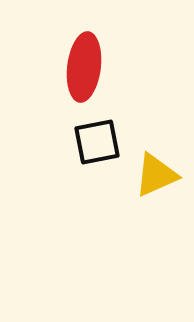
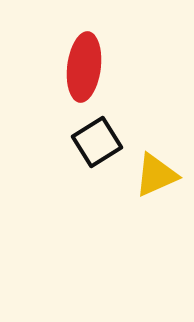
black square: rotated 21 degrees counterclockwise
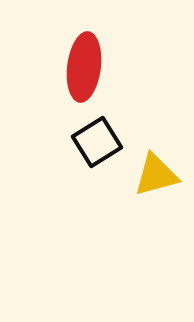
yellow triangle: rotated 9 degrees clockwise
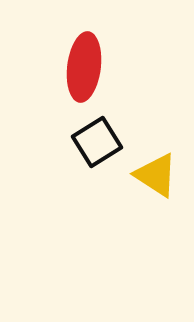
yellow triangle: rotated 48 degrees clockwise
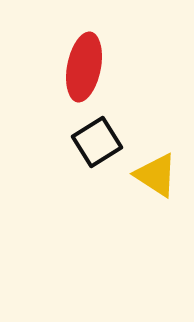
red ellipse: rotated 4 degrees clockwise
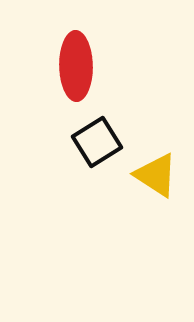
red ellipse: moved 8 px left, 1 px up; rotated 12 degrees counterclockwise
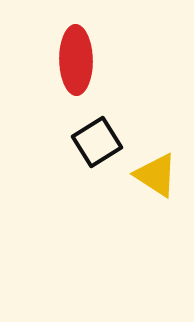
red ellipse: moved 6 px up
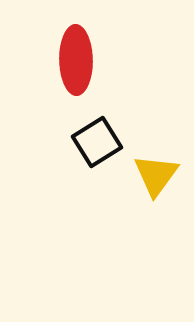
yellow triangle: rotated 33 degrees clockwise
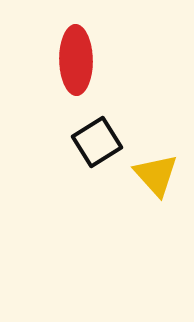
yellow triangle: rotated 18 degrees counterclockwise
